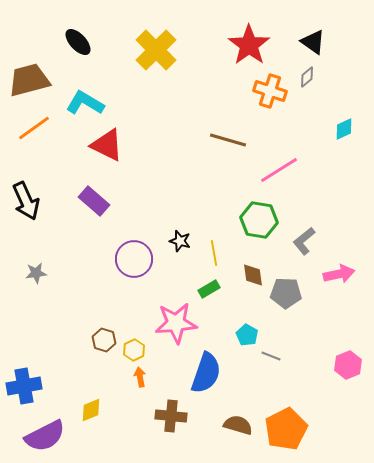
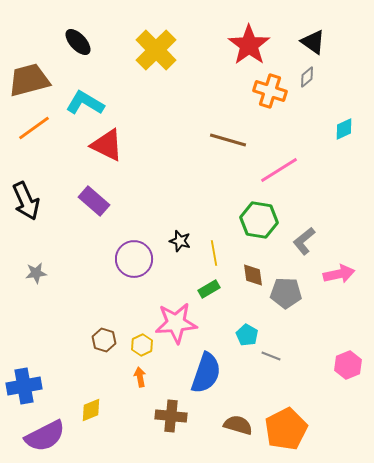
yellow hexagon: moved 8 px right, 5 px up
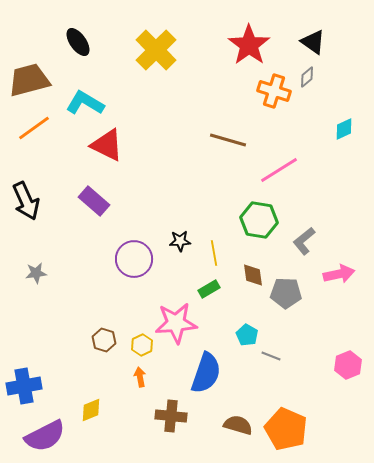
black ellipse: rotated 8 degrees clockwise
orange cross: moved 4 px right
black star: rotated 20 degrees counterclockwise
orange pentagon: rotated 21 degrees counterclockwise
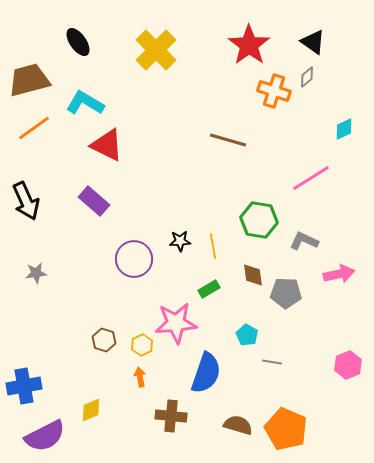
pink line: moved 32 px right, 8 px down
gray L-shape: rotated 64 degrees clockwise
yellow line: moved 1 px left, 7 px up
gray line: moved 1 px right, 6 px down; rotated 12 degrees counterclockwise
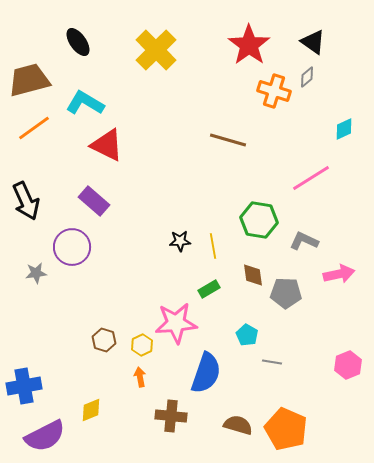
purple circle: moved 62 px left, 12 px up
